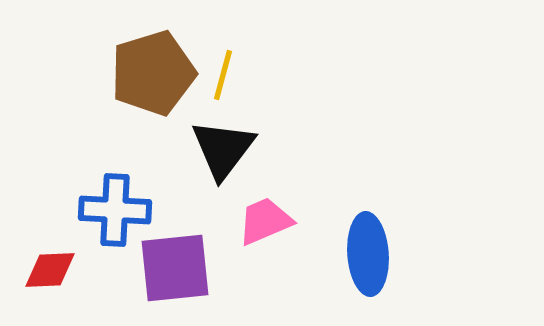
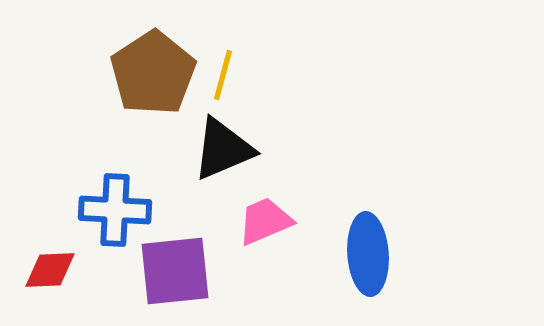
brown pentagon: rotated 16 degrees counterclockwise
black triangle: rotated 30 degrees clockwise
purple square: moved 3 px down
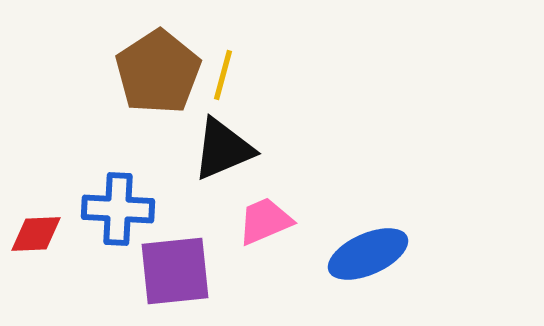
brown pentagon: moved 5 px right, 1 px up
blue cross: moved 3 px right, 1 px up
blue ellipse: rotated 70 degrees clockwise
red diamond: moved 14 px left, 36 px up
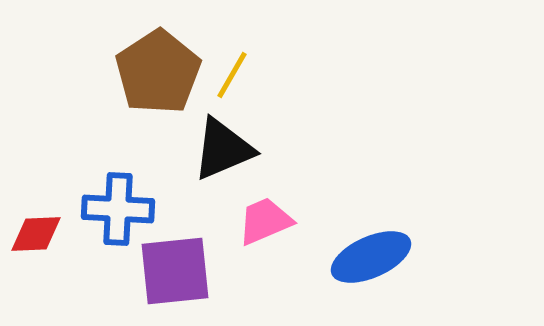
yellow line: moved 9 px right; rotated 15 degrees clockwise
blue ellipse: moved 3 px right, 3 px down
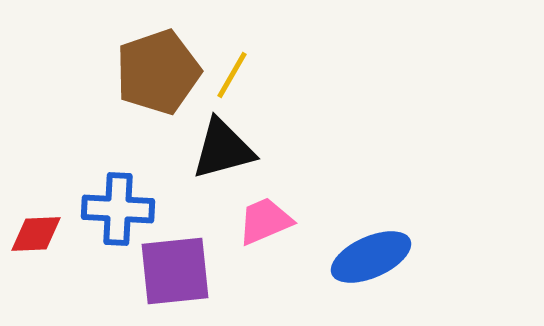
brown pentagon: rotated 14 degrees clockwise
black triangle: rotated 8 degrees clockwise
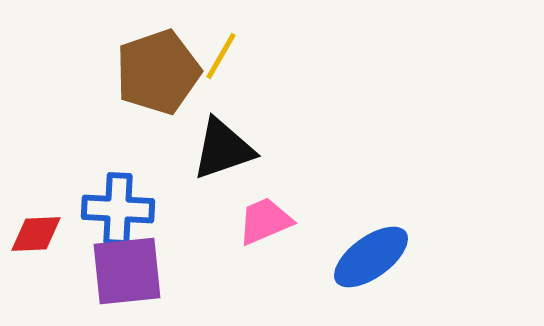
yellow line: moved 11 px left, 19 px up
black triangle: rotated 4 degrees counterclockwise
blue ellipse: rotated 12 degrees counterclockwise
purple square: moved 48 px left
